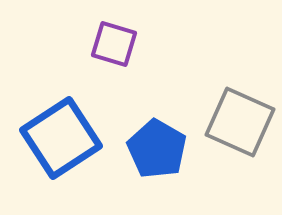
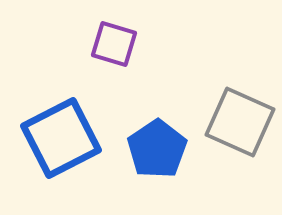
blue square: rotated 6 degrees clockwise
blue pentagon: rotated 8 degrees clockwise
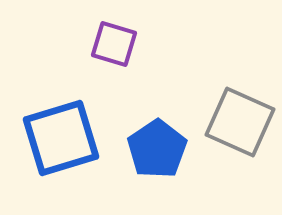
blue square: rotated 10 degrees clockwise
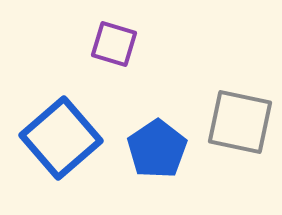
gray square: rotated 12 degrees counterclockwise
blue square: rotated 24 degrees counterclockwise
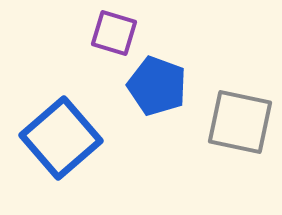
purple square: moved 11 px up
blue pentagon: moved 63 px up; rotated 18 degrees counterclockwise
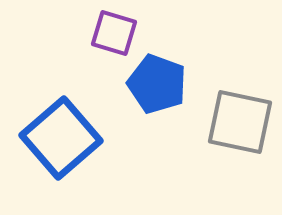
blue pentagon: moved 2 px up
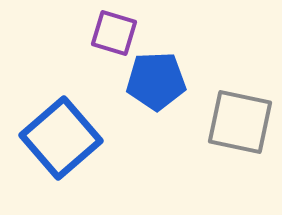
blue pentagon: moved 1 px left, 3 px up; rotated 22 degrees counterclockwise
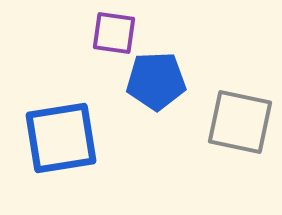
purple square: rotated 9 degrees counterclockwise
blue square: rotated 32 degrees clockwise
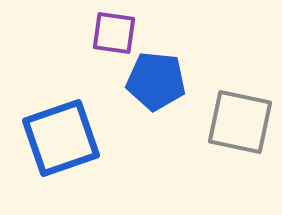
blue pentagon: rotated 8 degrees clockwise
blue square: rotated 10 degrees counterclockwise
